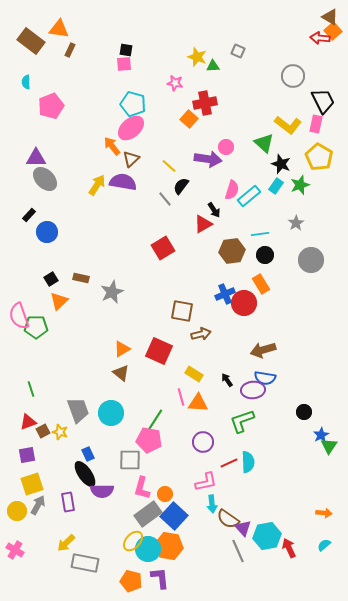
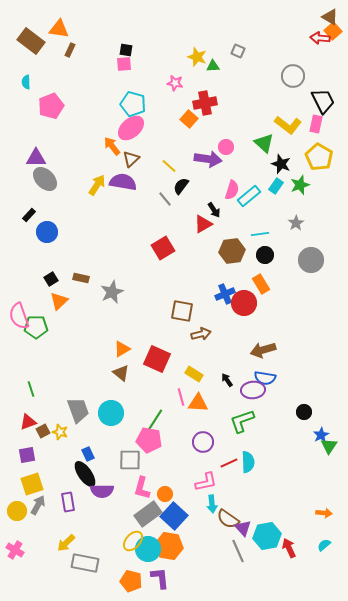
red square at (159, 351): moved 2 px left, 8 px down
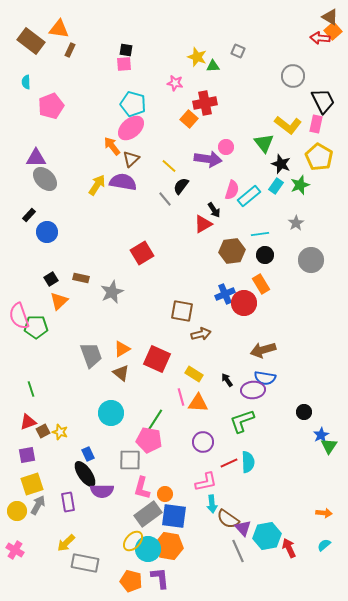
green triangle at (264, 143): rotated 10 degrees clockwise
red square at (163, 248): moved 21 px left, 5 px down
gray trapezoid at (78, 410): moved 13 px right, 55 px up
blue square at (174, 516): rotated 36 degrees counterclockwise
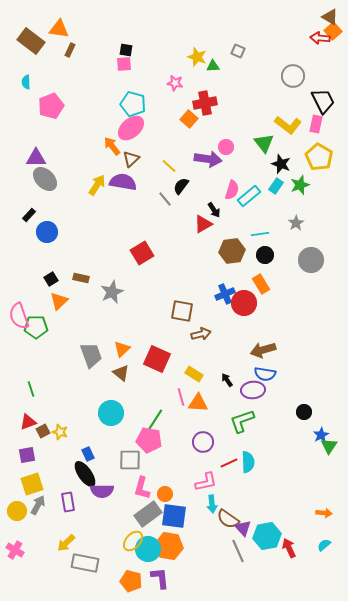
orange triangle at (122, 349): rotated 12 degrees counterclockwise
blue semicircle at (265, 378): moved 4 px up
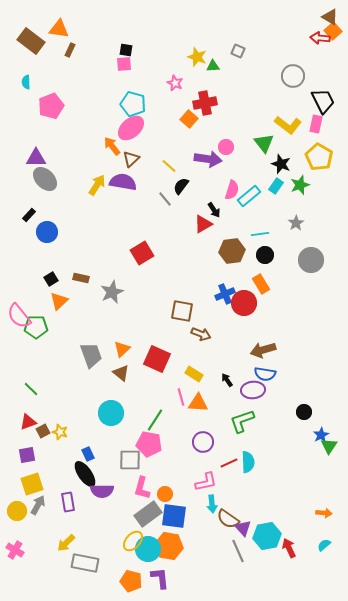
pink star at (175, 83): rotated 14 degrees clockwise
pink semicircle at (19, 316): rotated 20 degrees counterclockwise
brown arrow at (201, 334): rotated 36 degrees clockwise
green line at (31, 389): rotated 28 degrees counterclockwise
pink pentagon at (149, 440): moved 4 px down
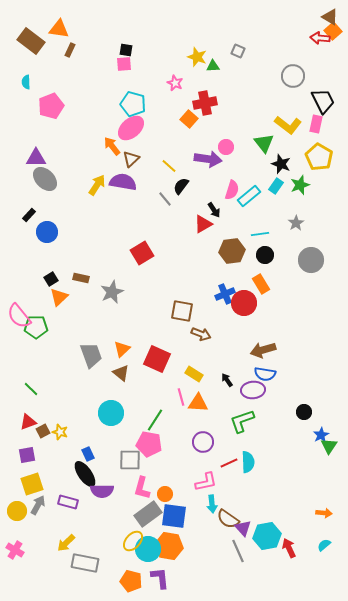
orange triangle at (59, 301): moved 4 px up
purple rectangle at (68, 502): rotated 66 degrees counterclockwise
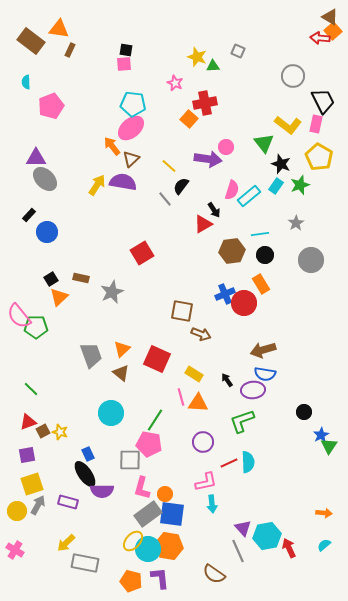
cyan pentagon at (133, 104): rotated 10 degrees counterclockwise
blue square at (174, 516): moved 2 px left, 2 px up
brown semicircle at (228, 519): moved 14 px left, 55 px down
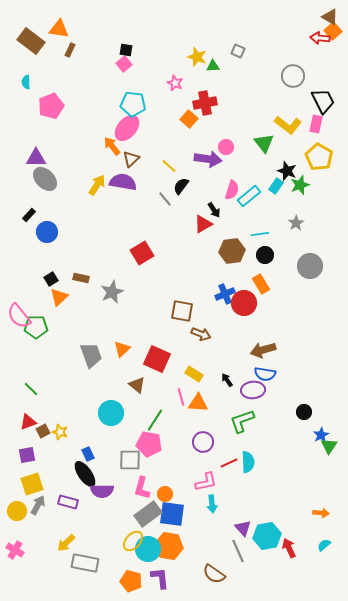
pink square at (124, 64): rotated 35 degrees counterclockwise
pink ellipse at (131, 128): moved 4 px left; rotated 8 degrees counterclockwise
black star at (281, 164): moved 6 px right, 7 px down
gray circle at (311, 260): moved 1 px left, 6 px down
brown triangle at (121, 373): moved 16 px right, 12 px down
orange arrow at (324, 513): moved 3 px left
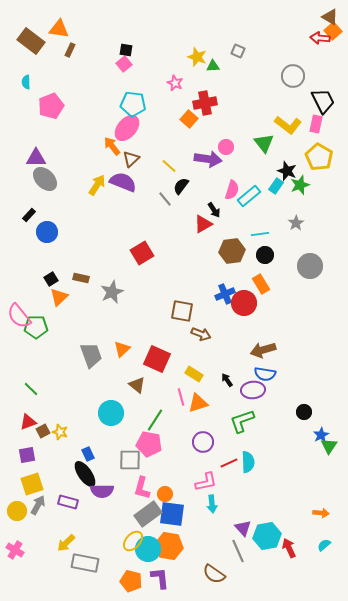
purple semicircle at (123, 182): rotated 12 degrees clockwise
orange triangle at (198, 403): rotated 20 degrees counterclockwise
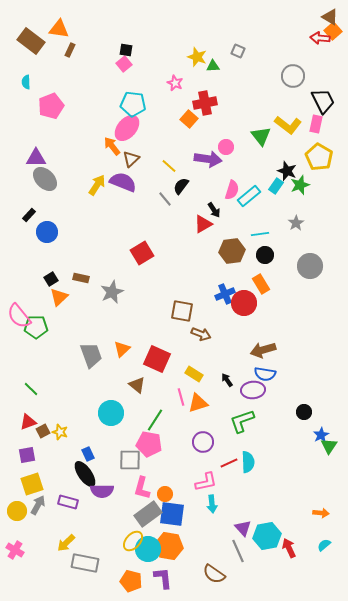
green triangle at (264, 143): moved 3 px left, 7 px up
purple L-shape at (160, 578): moved 3 px right
